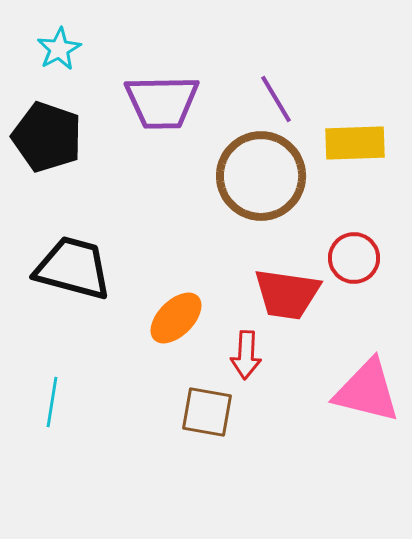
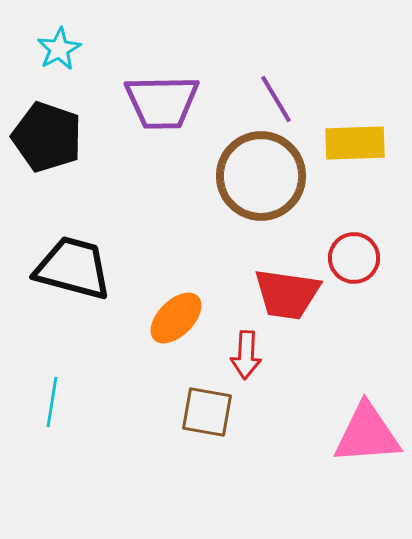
pink triangle: moved 43 px down; rotated 18 degrees counterclockwise
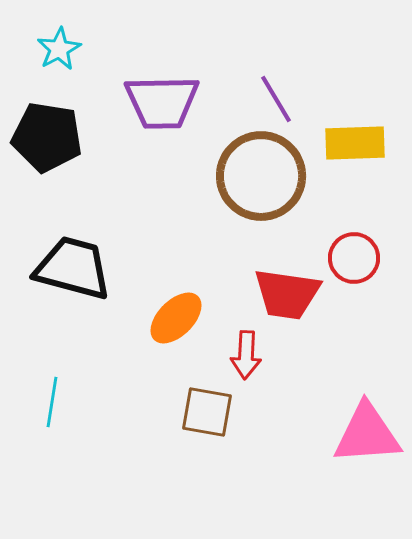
black pentagon: rotated 10 degrees counterclockwise
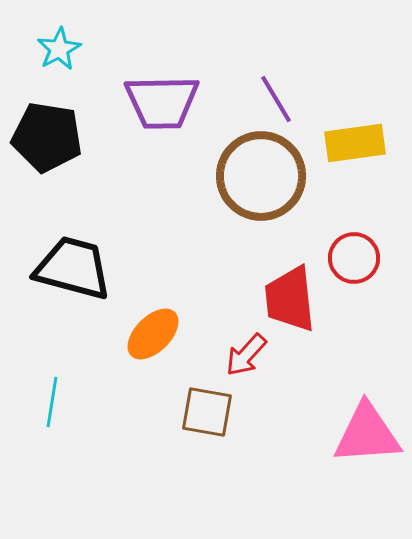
yellow rectangle: rotated 6 degrees counterclockwise
red trapezoid: moved 3 px right, 5 px down; rotated 76 degrees clockwise
orange ellipse: moved 23 px left, 16 px down
red arrow: rotated 39 degrees clockwise
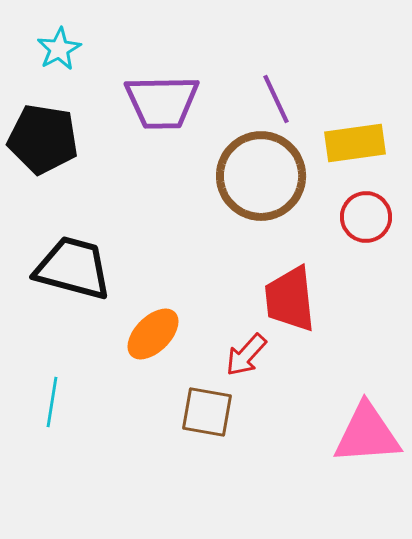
purple line: rotated 6 degrees clockwise
black pentagon: moved 4 px left, 2 px down
red circle: moved 12 px right, 41 px up
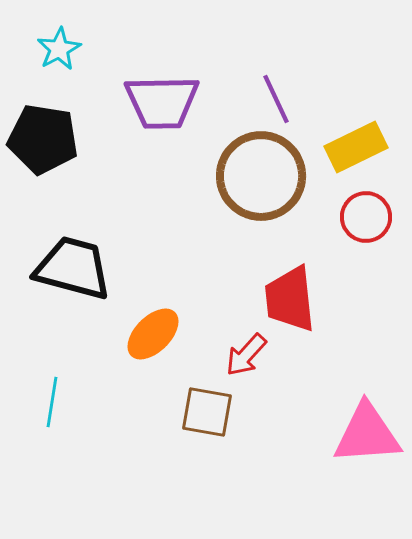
yellow rectangle: moved 1 px right, 4 px down; rotated 18 degrees counterclockwise
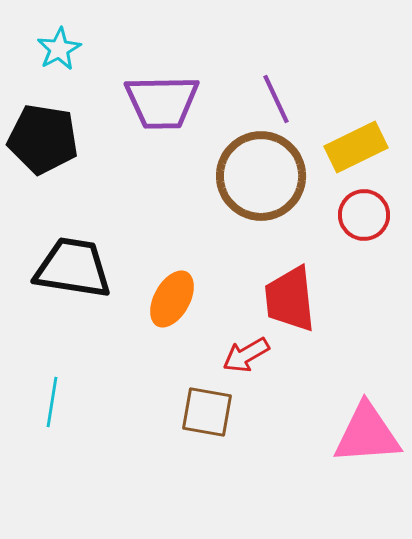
red circle: moved 2 px left, 2 px up
black trapezoid: rotated 6 degrees counterclockwise
orange ellipse: moved 19 px right, 35 px up; rotated 16 degrees counterclockwise
red arrow: rotated 18 degrees clockwise
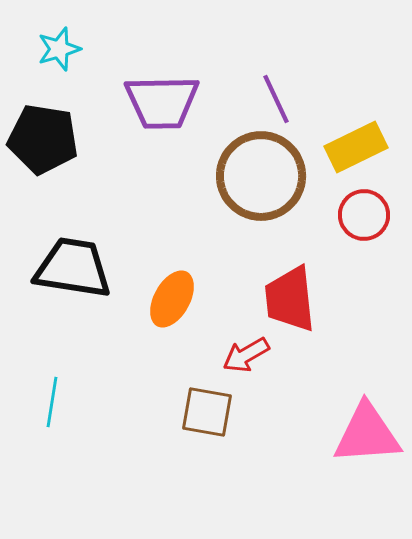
cyan star: rotated 12 degrees clockwise
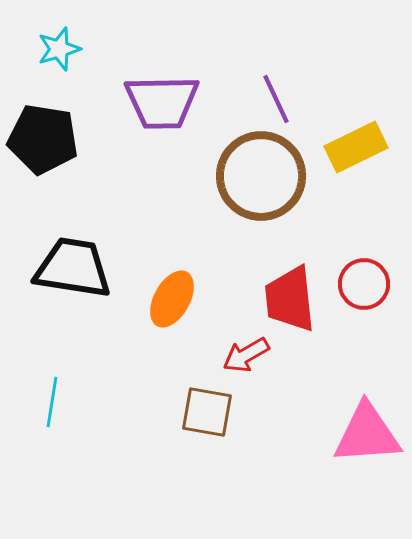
red circle: moved 69 px down
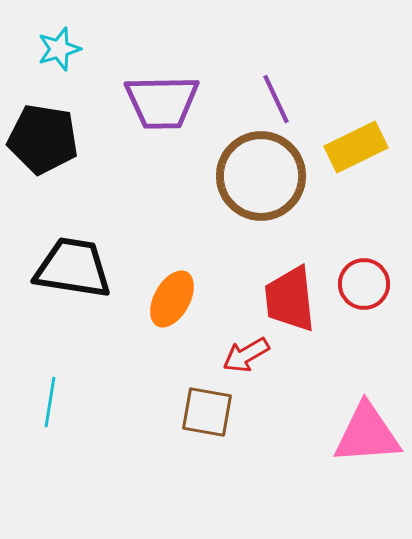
cyan line: moved 2 px left
